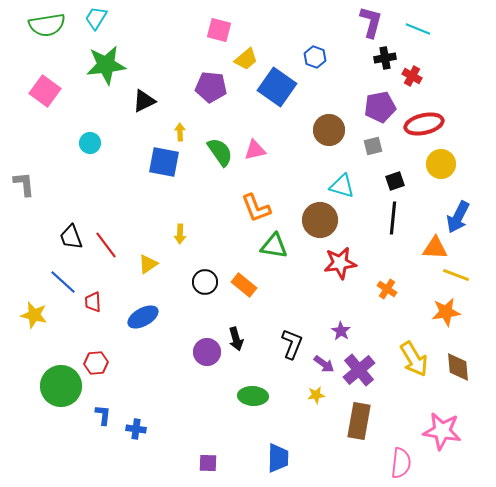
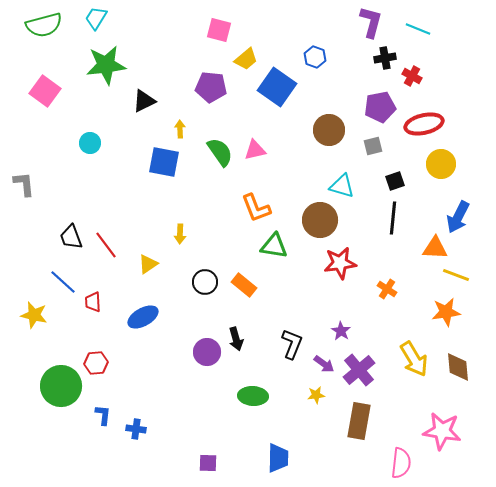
green semicircle at (47, 25): moved 3 px left; rotated 6 degrees counterclockwise
yellow arrow at (180, 132): moved 3 px up
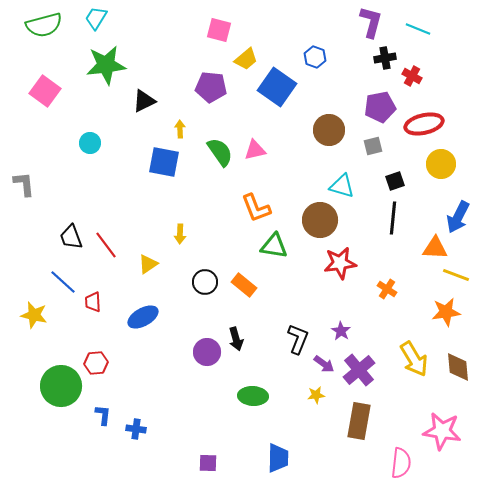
black L-shape at (292, 344): moved 6 px right, 5 px up
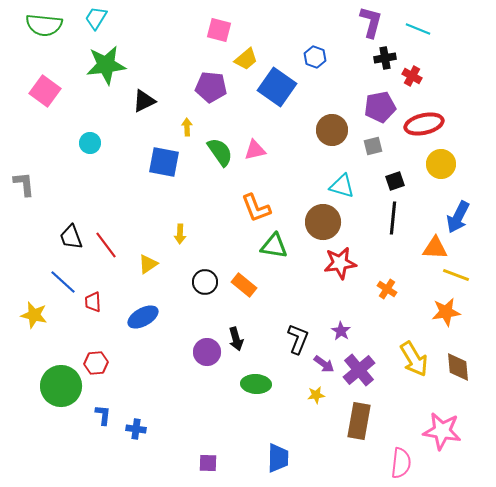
green semicircle at (44, 25): rotated 21 degrees clockwise
yellow arrow at (180, 129): moved 7 px right, 2 px up
brown circle at (329, 130): moved 3 px right
brown circle at (320, 220): moved 3 px right, 2 px down
green ellipse at (253, 396): moved 3 px right, 12 px up
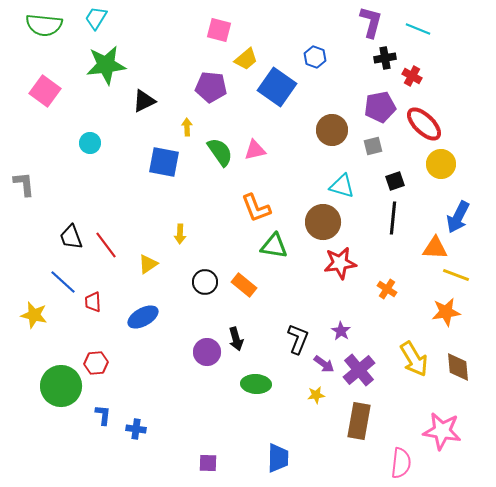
red ellipse at (424, 124): rotated 57 degrees clockwise
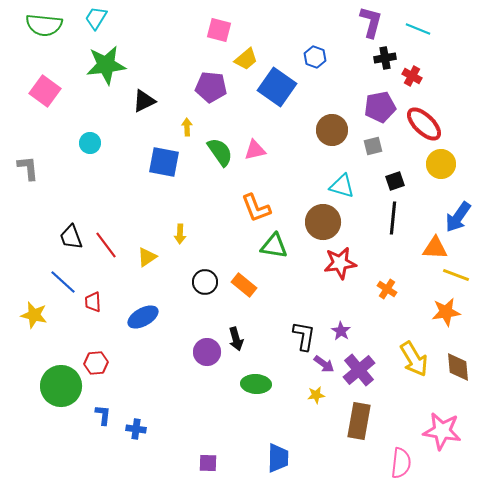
gray L-shape at (24, 184): moved 4 px right, 16 px up
blue arrow at (458, 217): rotated 8 degrees clockwise
yellow triangle at (148, 264): moved 1 px left, 7 px up
black L-shape at (298, 339): moved 6 px right, 3 px up; rotated 12 degrees counterclockwise
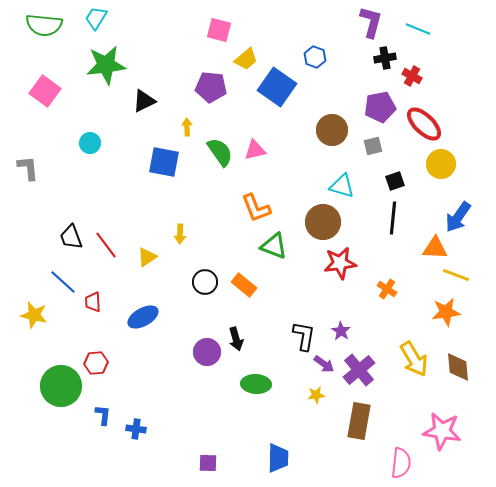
green triangle at (274, 246): rotated 12 degrees clockwise
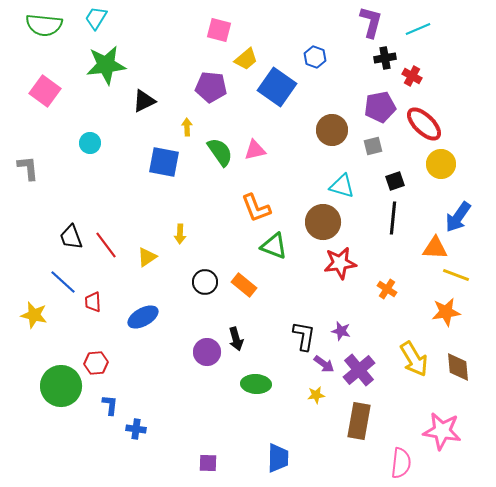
cyan line at (418, 29): rotated 45 degrees counterclockwise
purple star at (341, 331): rotated 18 degrees counterclockwise
blue L-shape at (103, 415): moved 7 px right, 10 px up
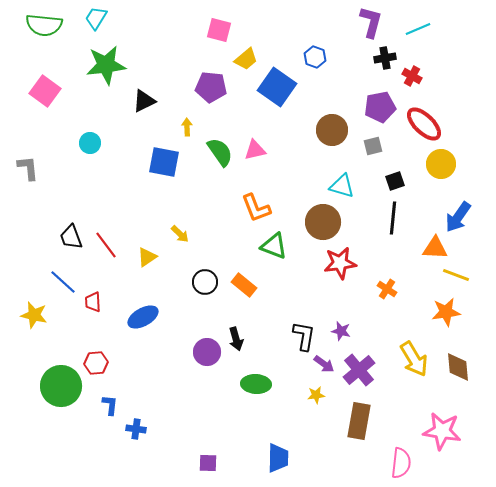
yellow arrow at (180, 234): rotated 48 degrees counterclockwise
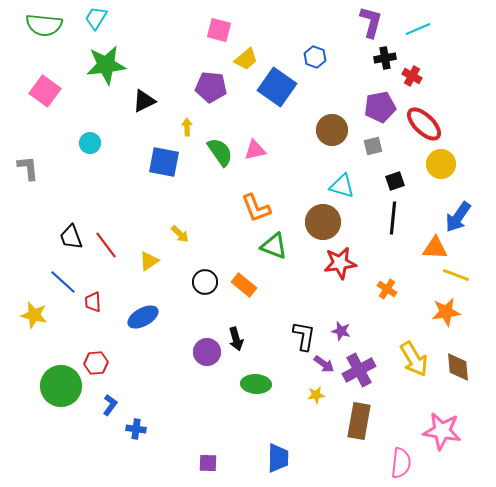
yellow triangle at (147, 257): moved 2 px right, 4 px down
purple cross at (359, 370): rotated 12 degrees clockwise
blue L-shape at (110, 405): rotated 30 degrees clockwise
